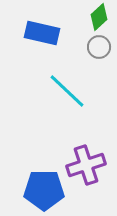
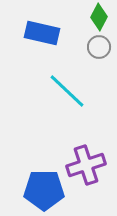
green diamond: rotated 20 degrees counterclockwise
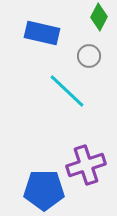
gray circle: moved 10 px left, 9 px down
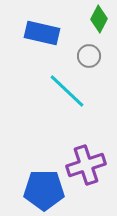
green diamond: moved 2 px down
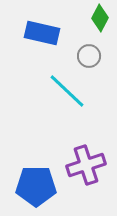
green diamond: moved 1 px right, 1 px up
blue pentagon: moved 8 px left, 4 px up
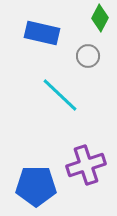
gray circle: moved 1 px left
cyan line: moved 7 px left, 4 px down
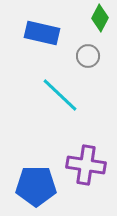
purple cross: rotated 27 degrees clockwise
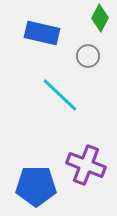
purple cross: rotated 12 degrees clockwise
